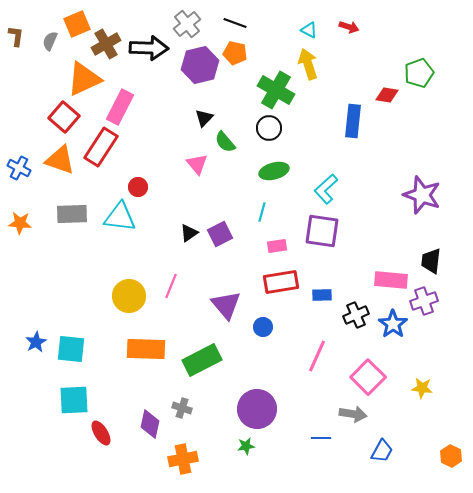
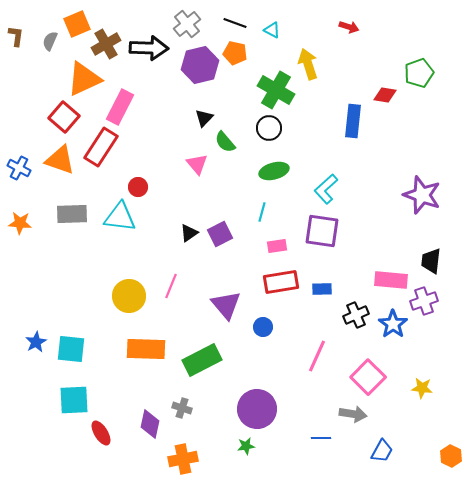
cyan triangle at (309, 30): moved 37 px left
red diamond at (387, 95): moved 2 px left
blue rectangle at (322, 295): moved 6 px up
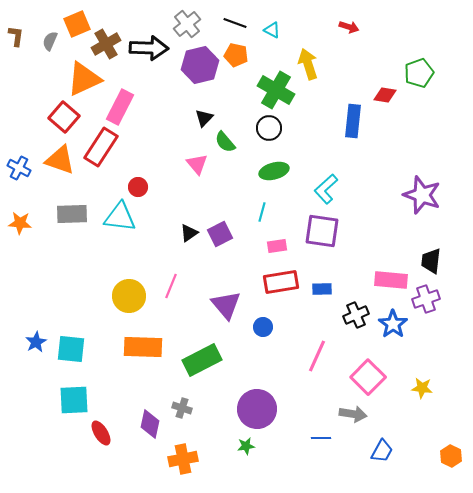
orange pentagon at (235, 53): moved 1 px right, 2 px down
purple cross at (424, 301): moved 2 px right, 2 px up
orange rectangle at (146, 349): moved 3 px left, 2 px up
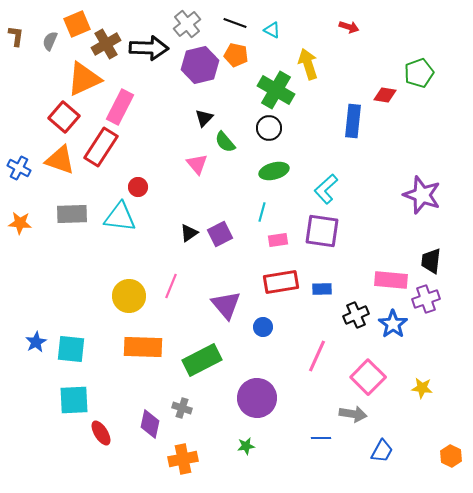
pink rectangle at (277, 246): moved 1 px right, 6 px up
purple circle at (257, 409): moved 11 px up
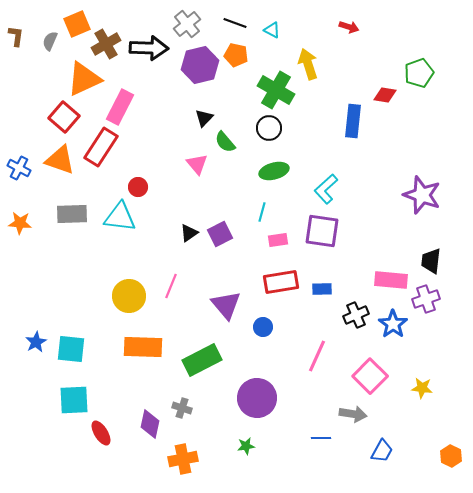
pink square at (368, 377): moved 2 px right, 1 px up
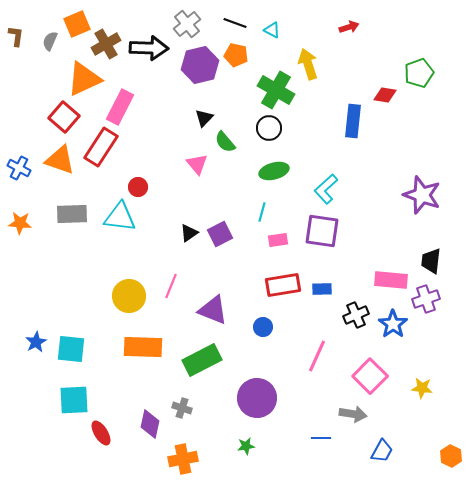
red arrow at (349, 27): rotated 36 degrees counterclockwise
red rectangle at (281, 282): moved 2 px right, 3 px down
purple triangle at (226, 305): moved 13 px left, 5 px down; rotated 28 degrees counterclockwise
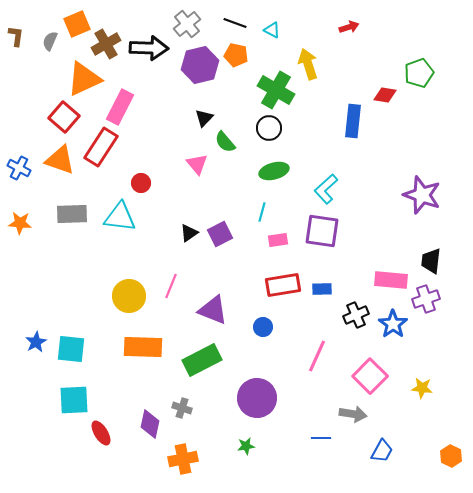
red circle at (138, 187): moved 3 px right, 4 px up
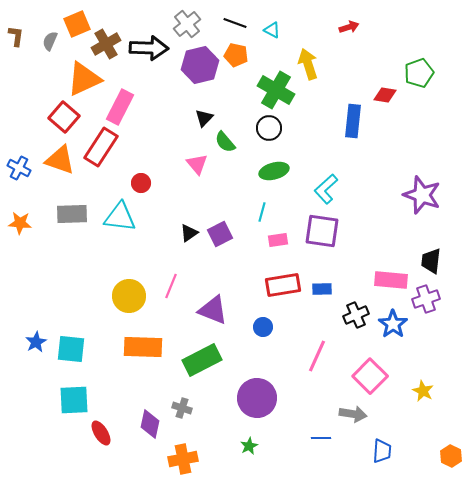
yellow star at (422, 388): moved 1 px right, 3 px down; rotated 20 degrees clockwise
green star at (246, 446): moved 3 px right; rotated 18 degrees counterclockwise
blue trapezoid at (382, 451): rotated 25 degrees counterclockwise
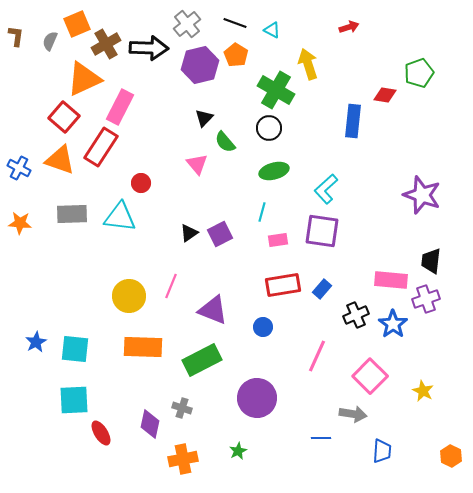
orange pentagon at (236, 55): rotated 20 degrees clockwise
blue rectangle at (322, 289): rotated 48 degrees counterclockwise
cyan square at (71, 349): moved 4 px right
green star at (249, 446): moved 11 px left, 5 px down
